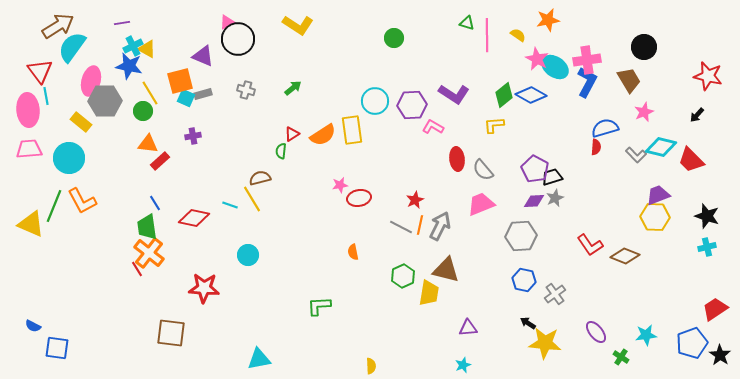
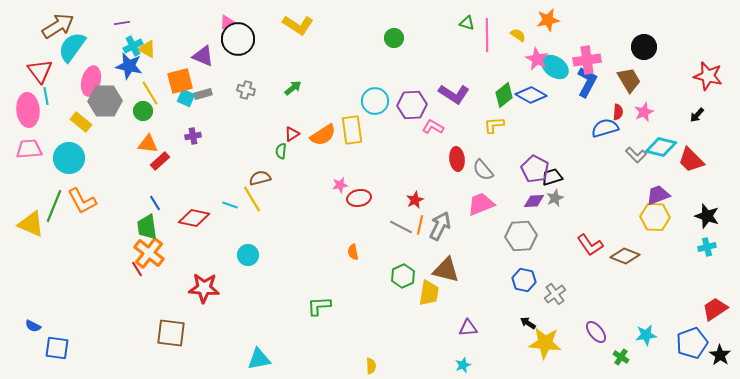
red semicircle at (596, 147): moved 22 px right, 35 px up
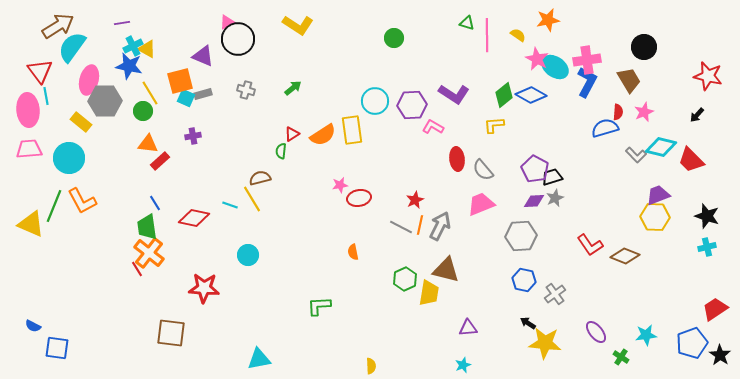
pink ellipse at (91, 81): moved 2 px left, 1 px up
green hexagon at (403, 276): moved 2 px right, 3 px down
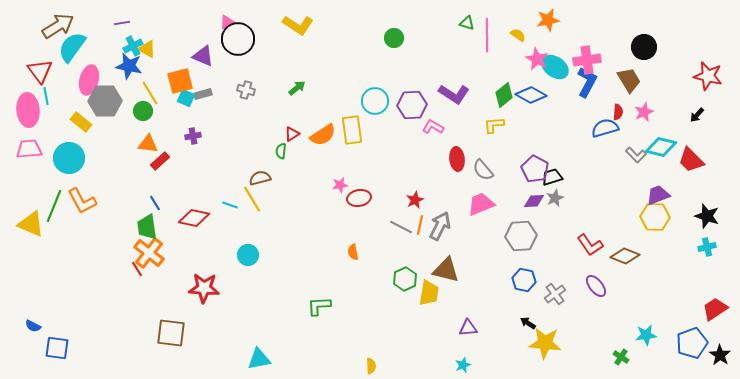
green arrow at (293, 88): moved 4 px right
purple ellipse at (596, 332): moved 46 px up
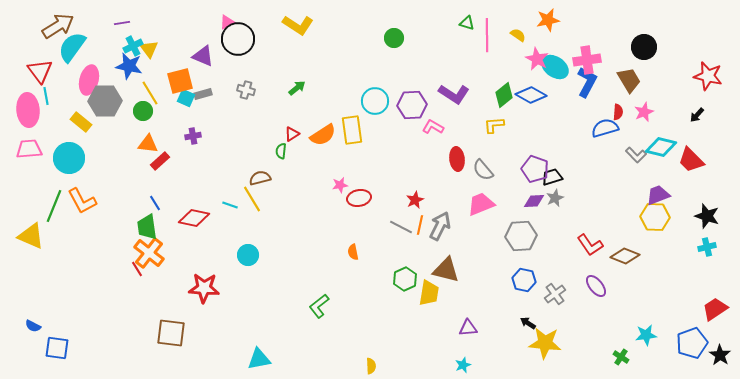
yellow triangle at (147, 49): moved 2 px right; rotated 24 degrees clockwise
purple pentagon at (535, 169): rotated 8 degrees counterclockwise
yellow triangle at (31, 224): moved 12 px down
green L-shape at (319, 306): rotated 35 degrees counterclockwise
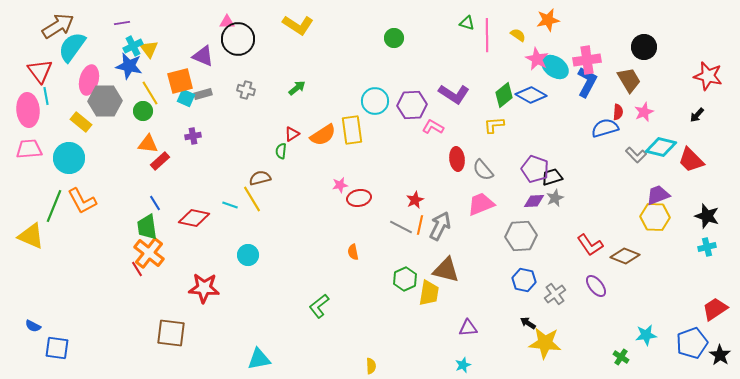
pink triangle at (227, 22): rotated 28 degrees clockwise
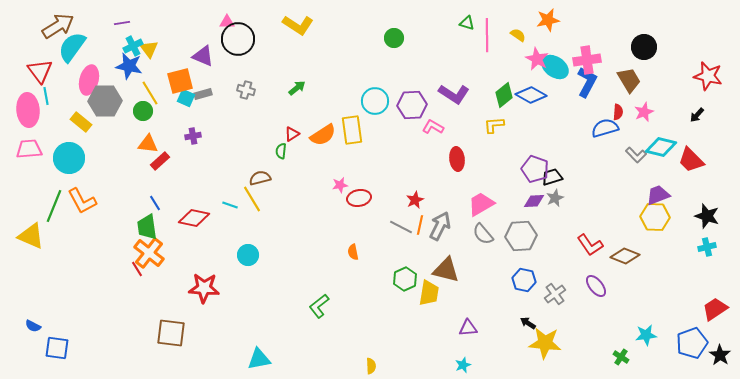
gray semicircle at (483, 170): moved 64 px down
pink trapezoid at (481, 204): rotated 8 degrees counterclockwise
